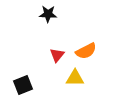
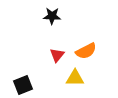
black star: moved 4 px right, 2 px down
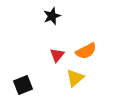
black star: rotated 24 degrees counterclockwise
yellow triangle: rotated 42 degrees counterclockwise
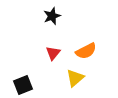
red triangle: moved 4 px left, 2 px up
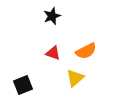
red triangle: rotated 49 degrees counterclockwise
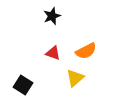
black square: rotated 36 degrees counterclockwise
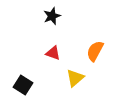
orange semicircle: moved 9 px right; rotated 145 degrees clockwise
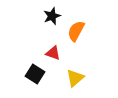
orange semicircle: moved 19 px left, 20 px up
black square: moved 12 px right, 11 px up
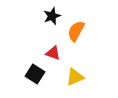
yellow triangle: moved 1 px up; rotated 18 degrees clockwise
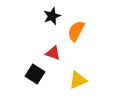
yellow triangle: moved 3 px right, 3 px down
